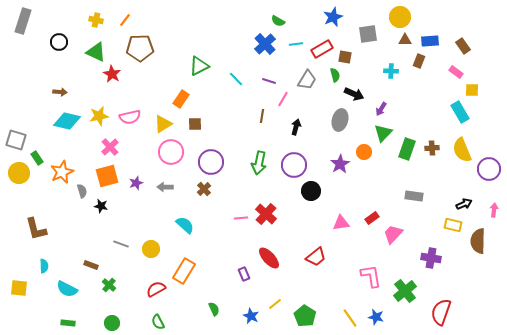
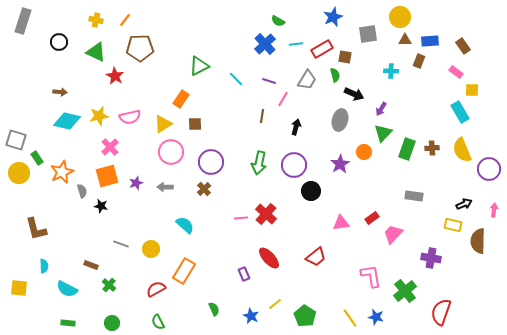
red star at (112, 74): moved 3 px right, 2 px down
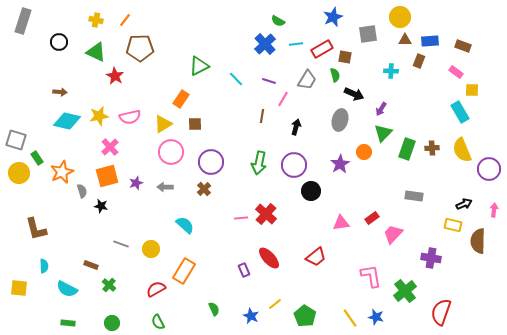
brown rectangle at (463, 46): rotated 35 degrees counterclockwise
purple rectangle at (244, 274): moved 4 px up
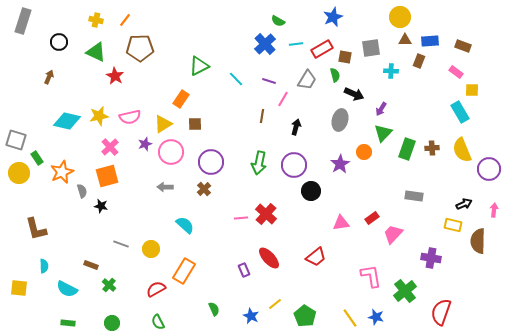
gray square at (368, 34): moved 3 px right, 14 px down
brown arrow at (60, 92): moved 11 px left, 15 px up; rotated 72 degrees counterclockwise
purple star at (136, 183): moved 9 px right, 39 px up
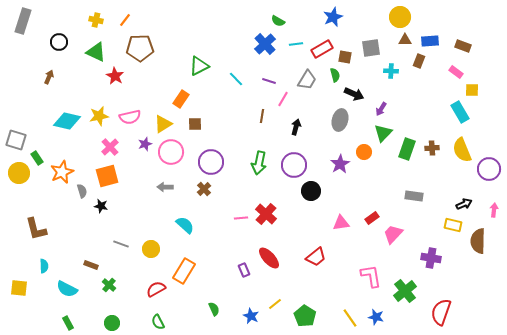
green rectangle at (68, 323): rotated 56 degrees clockwise
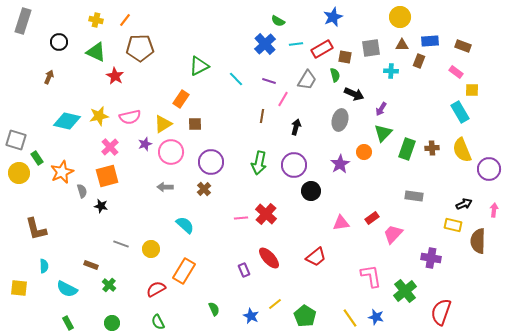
brown triangle at (405, 40): moved 3 px left, 5 px down
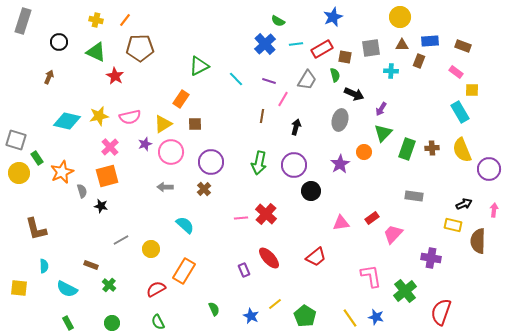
gray line at (121, 244): moved 4 px up; rotated 49 degrees counterclockwise
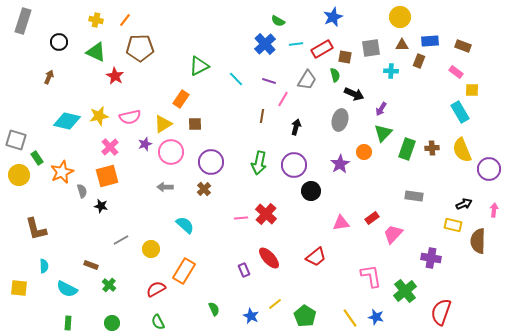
yellow circle at (19, 173): moved 2 px down
green rectangle at (68, 323): rotated 32 degrees clockwise
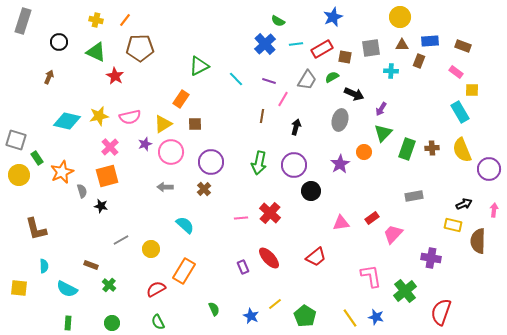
green semicircle at (335, 75): moved 3 px left, 2 px down; rotated 104 degrees counterclockwise
gray rectangle at (414, 196): rotated 18 degrees counterclockwise
red cross at (266, 214): moved 4 px right, 1 px up
purple rectangle at (244, 270): moved 1 px left, 3 px up
